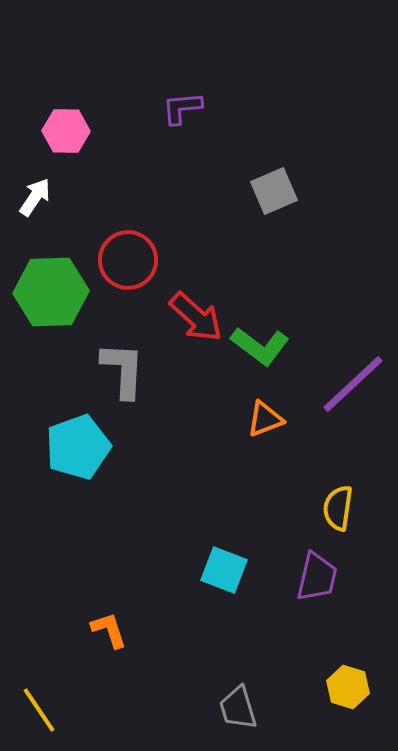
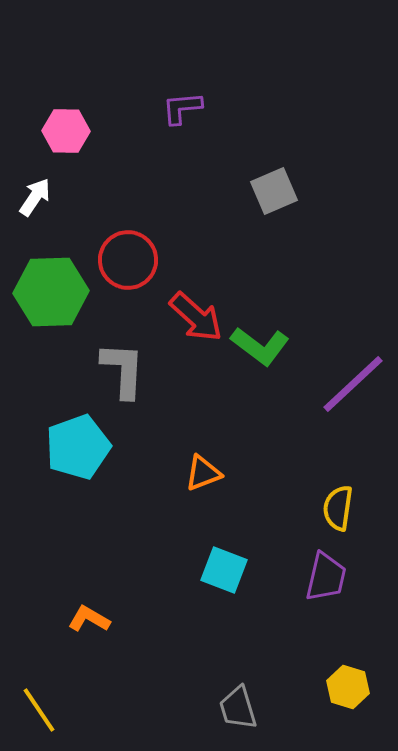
orange triangle: moved 62 px left, 54 px down
purple trapezoid: moved 9 px right
orange L-shape: moved 20 px left, 11 px up; rotated 42 degrees counterclockwise
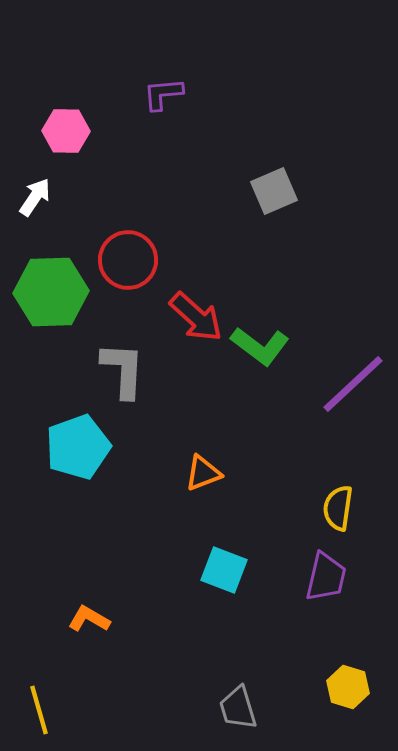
purple L-shape: moved 19 px left, 14 px up
yellow line: rotated 18 degrees clockwise
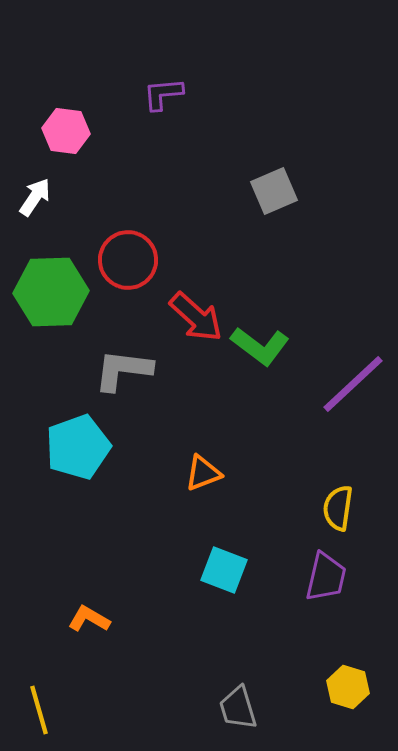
pink hexagon: rotated 6 degrees clockwise
gray L-shape: rotated 86 degrees counterclockwise
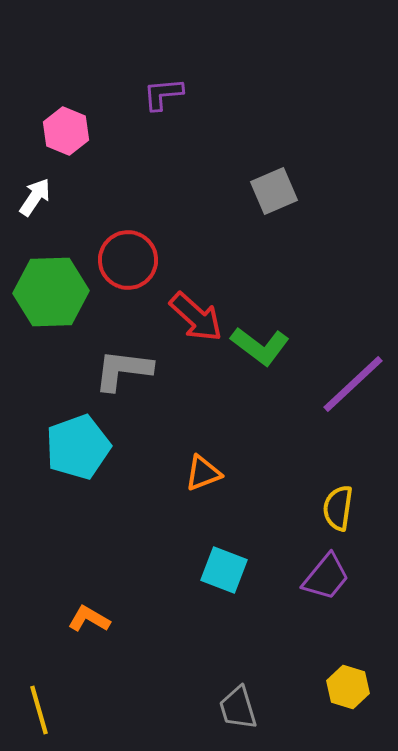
pink hexagon: rotated 15 degrees clockwise
purple trapezoid: rotated 26 degrees clockwise
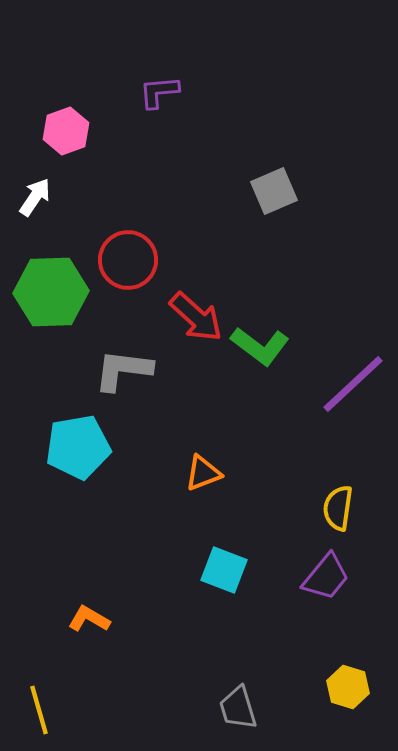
purple L-shape: moved 4 px left, 2 px up
pink hexagon: rotated 18 degrees clockwise
cyan pentagon: rotated 10 degrees clockwise
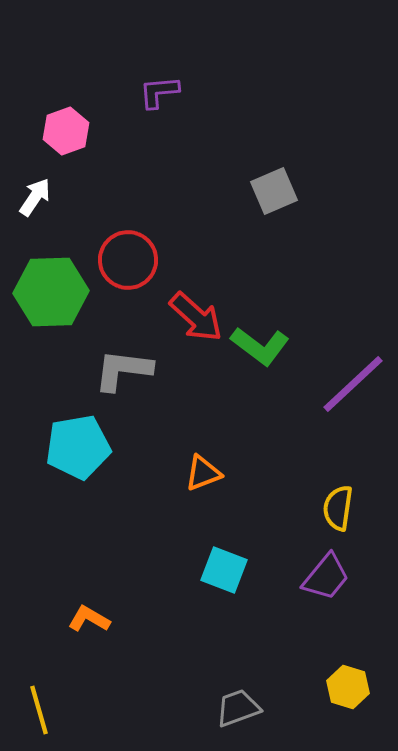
gray trapezoid: rotated 87 degrees clockwise
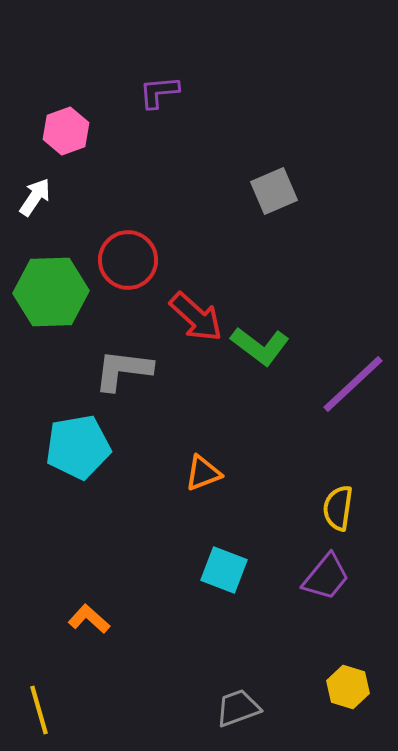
orange L-shape: rotated 12 degrees clockwise
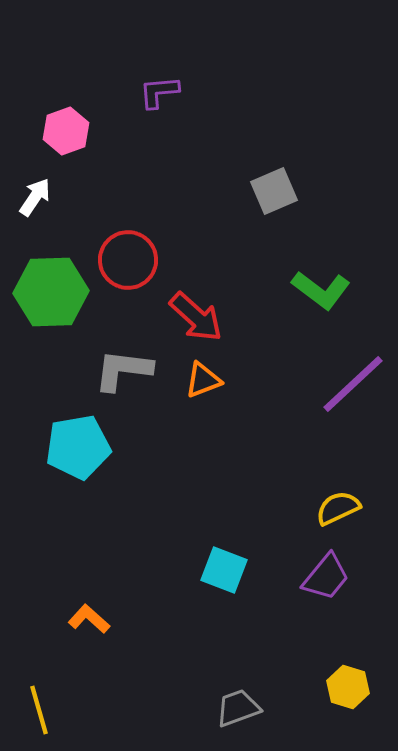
green L-shape: moved 61 px right, 56 px up
orange triangle: moved 93 px up
yellow semicircle: rotated 57 degrees clockwise
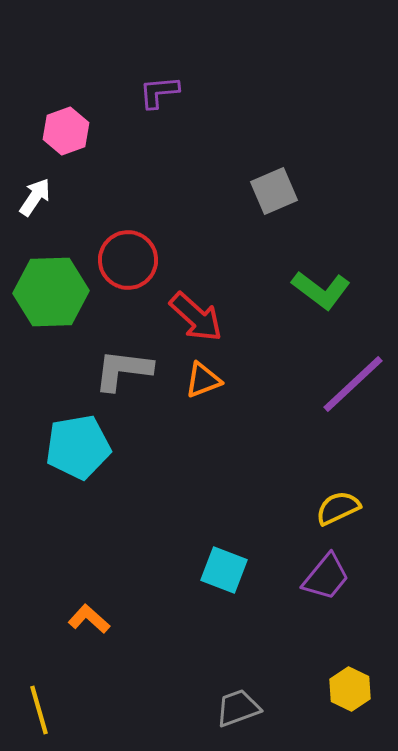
yellow hexagon: moved 2 px right, 2 px down; rotated 9 degrees clockwise
